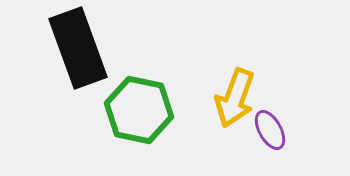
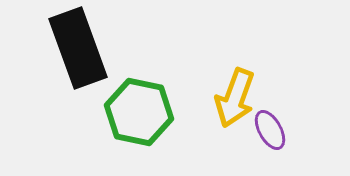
green hexagon: moved 2 px down
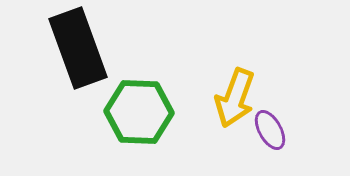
green hexagon: rotated 10 degrees counterclockwise
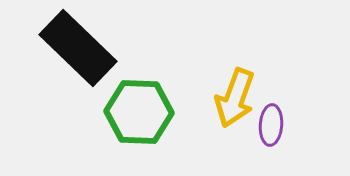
black rectangle: rotated 26 degrees counterclockwise
purple ellipse: moved 1 px right, 5 px up; rotated 33 degrees clockwise
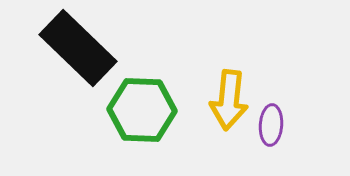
yellow arrow: moved 6 px left, 2 px down; rotated 14 degrees counterclockwise
green hexagon: moved 3 px right, 2 px up
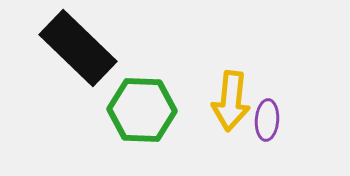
yellow arrow: moved 2 px right, 1 px down
purple ellipse: moved 4 px left, 5 px up
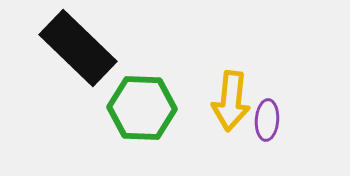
green hexagon: moved 2 px up
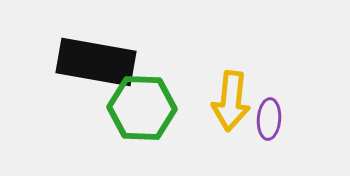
black rectangle: moved 18 px right, 14 px down; rotated 34 degrees counterclockwise
purple ellipse: moved 2 px right, 1 px up
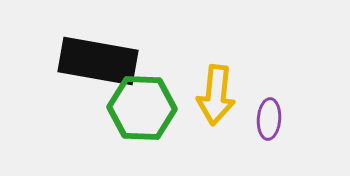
black rectangle: moved 2 px right, 1 px up
yellow arrow: moved 15 px left, 6 px up
